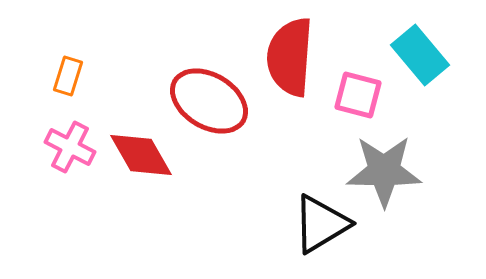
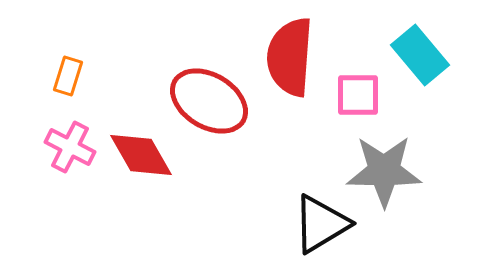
pink square: rotated 15 degrees counterclockwise
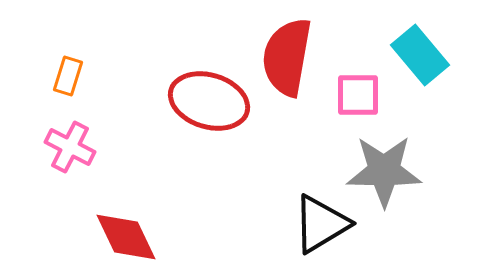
red semicircle: moved 3 px left; rotated 6 degrees clockwise
red ellipse: rotated 14 degrees counterclockwise
red diamond: moved 15 px left, 82 px down; rotated 4 degrees clockwise
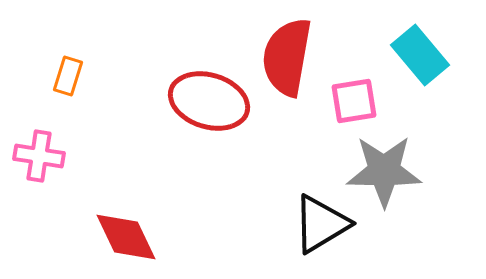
pink square: moved 4 px left, 6 px down; rotated 9 degrees counterclockwise
pink cross: moved 31 px left, 9 px down; rotated 18 degrees counterclockwise
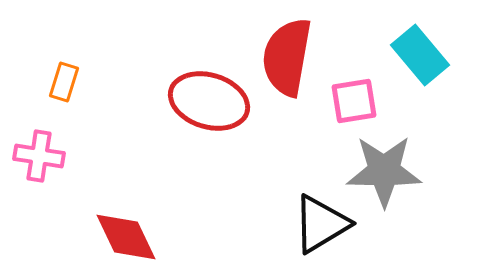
orange rectangle: moved 4 px left, 6 px down
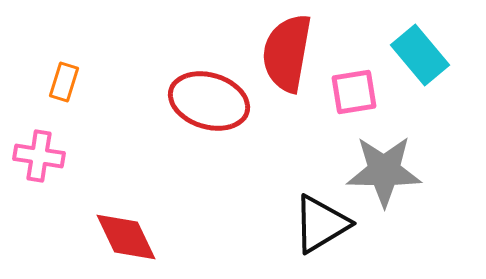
red semicircle: moved 4 px up
pink square: moved 9 px up
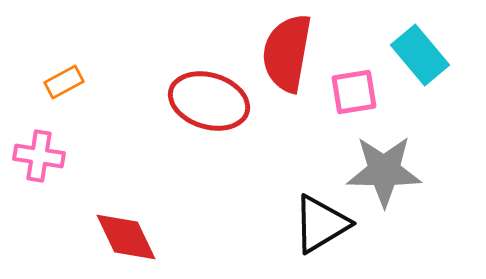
orange rectangle: rotated 45 degrees clockwise
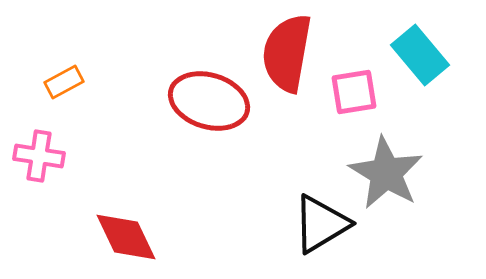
gray star: moved 2 px right, 2 px down; rotated 30 degrees clockwise
